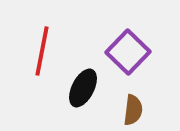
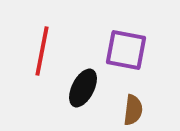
purple square: moved 2 px left, 2 px up; rotated 33 degrees counterclockwise
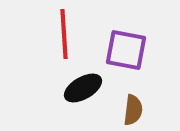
red line: moved 22 px right, 17 px up; rotated 15 degrees counterclockwise
black ellipse: rotated 33 degrees clockwise
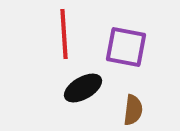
purple square: moved 3 px up
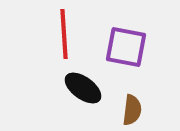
black ellipse: rotated 66 degrees clockwise
brown semicircle: moved 1 px left
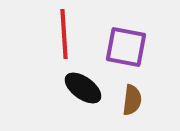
brown semicircle: moved 10 px up
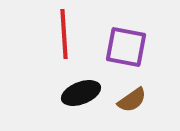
black ellipse: moved 2 px left, 5 px down; rotated 57 degrees counterclockwise
brown semicircle: rotated 48 degrees clockwise
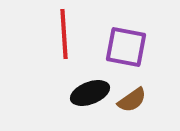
black ellipse: moved 9 px right
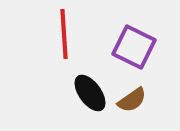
purple square: moved 8 px right; rotated 15 degrees clockwise
black ellipse: rotated 75 degrees clockwise
